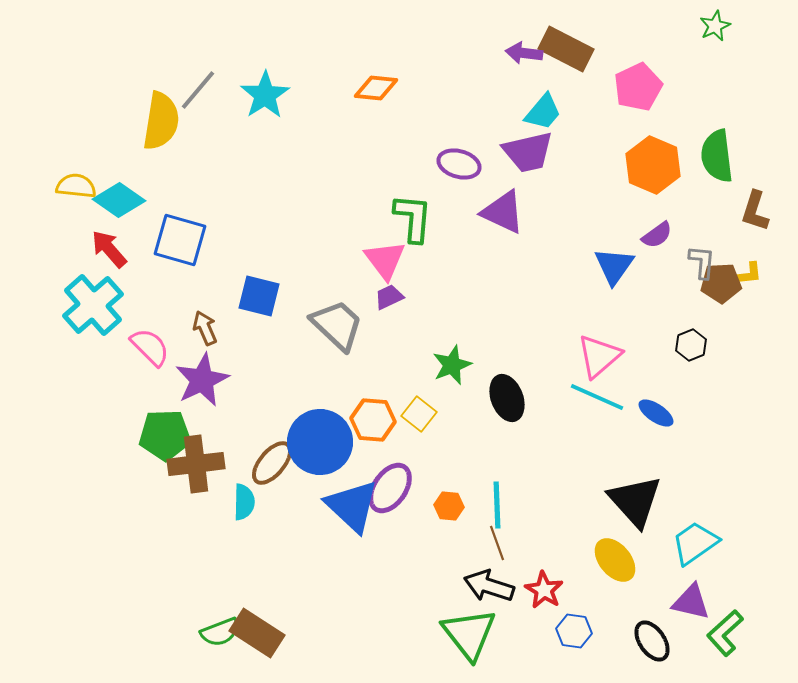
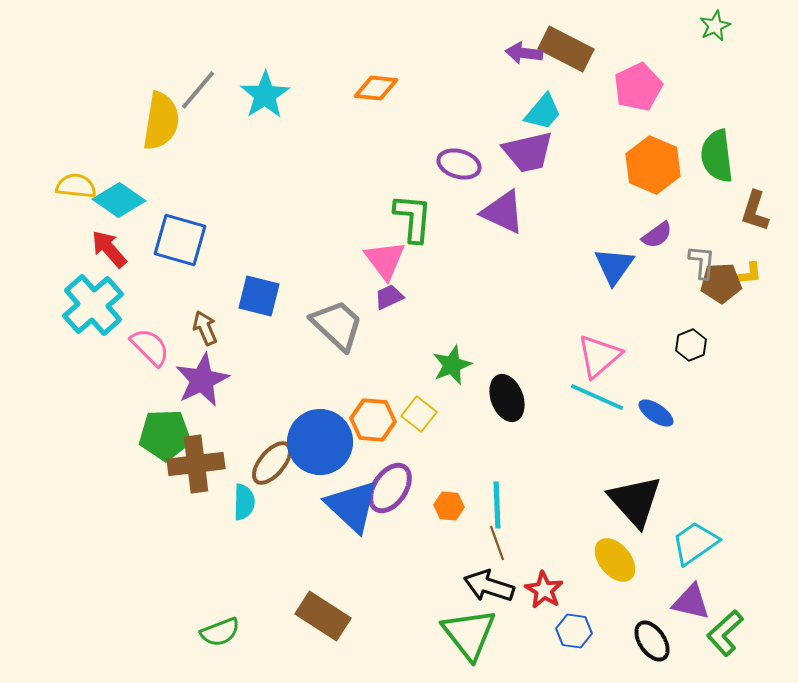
brown rectangle at (257, 633): moved 66 px right, 17 px up
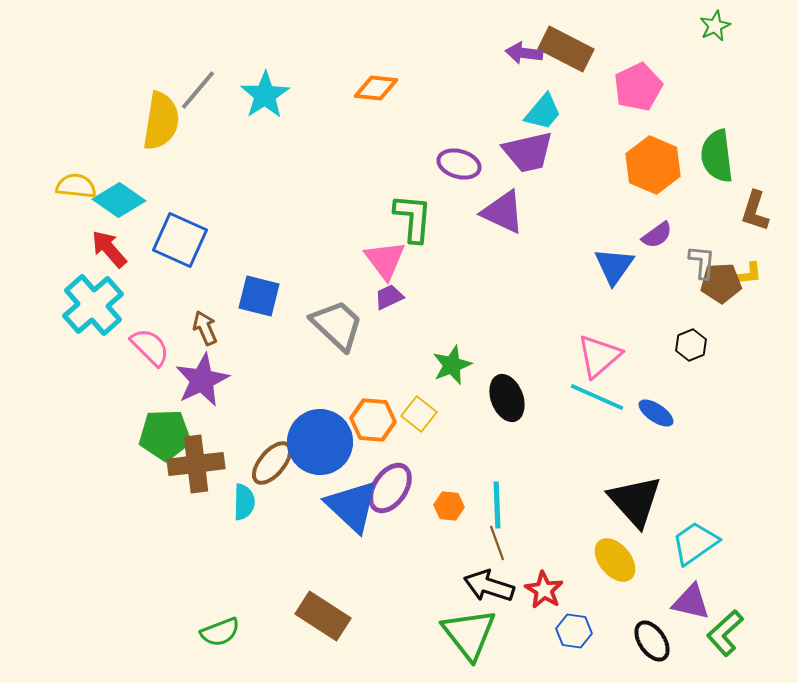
blue square at (180, 240): rotated 8 degrees clockwise
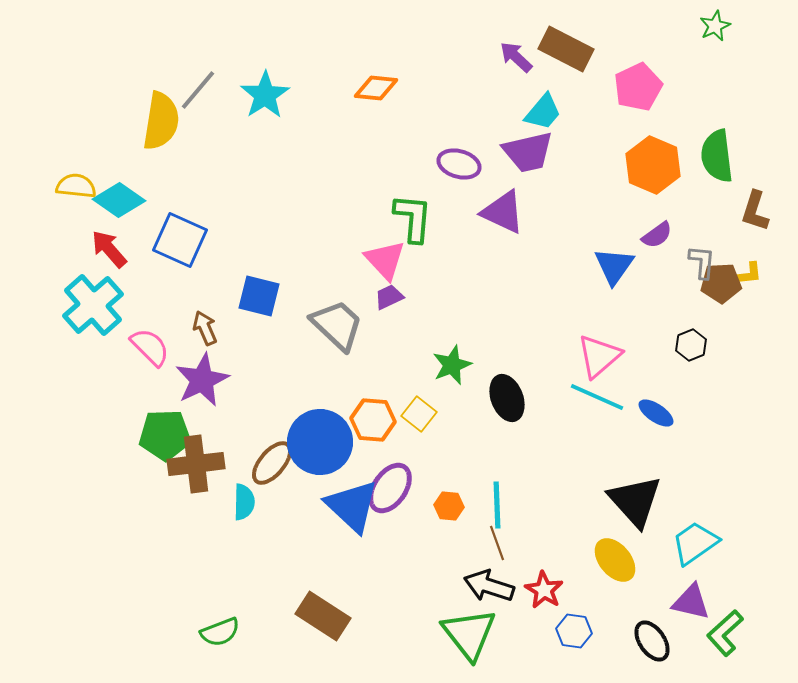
purple arrow at (524, 53): moved 8 px left, 4 px down; rotated 36 degrees clockwise
pink triangle at (385, 260): rotated 6 degrees counterclockwise
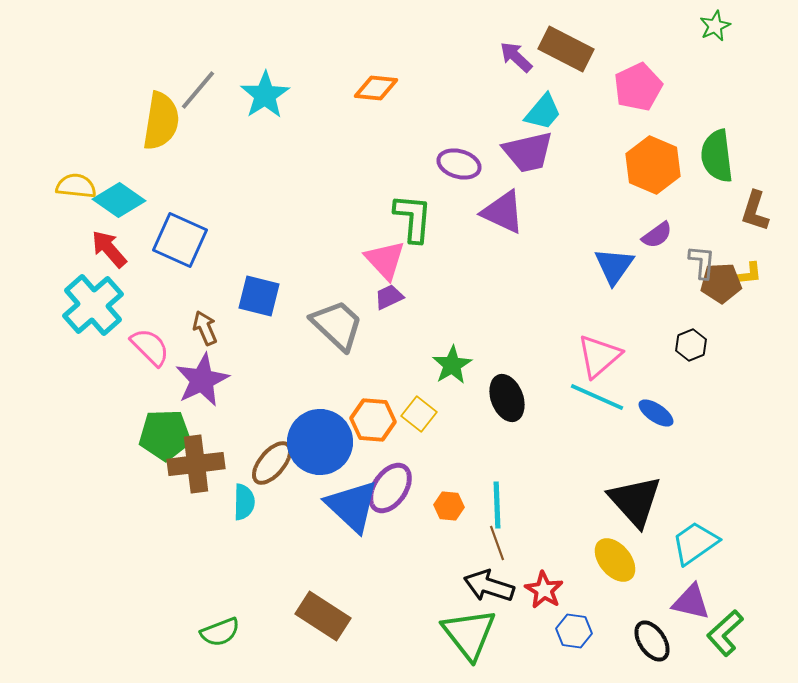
green star at (452, 365): rotated 9 degrees counterclockwise
